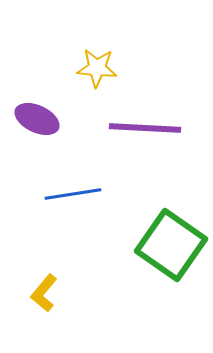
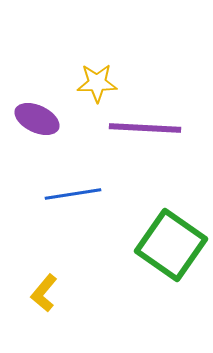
yellow star: moved 15 px down; rotated 6 degrees counterclockwise
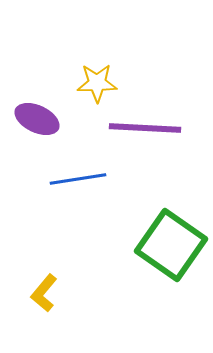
blue line: moved 5 px right, 15 px up
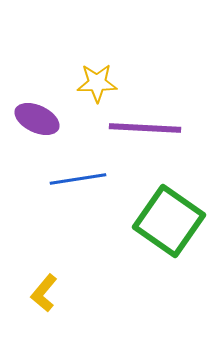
green square: moved 2 px left, 24 px up
